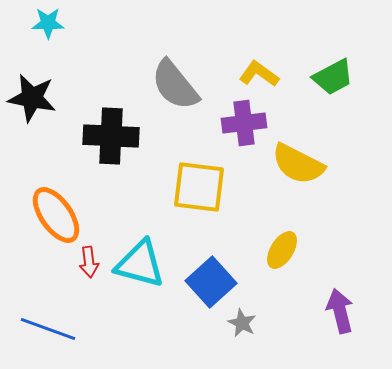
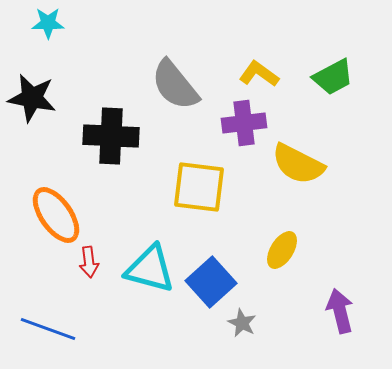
cyan triangle: moved 10 px right, 5 px down
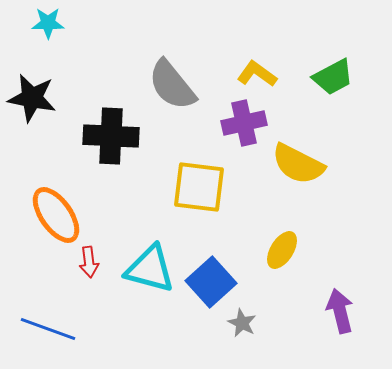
yellow L-shape: moved 2 px left
gray semicircle: moved 3 px left
purple cross: rotated 6 degrees counterclockwise
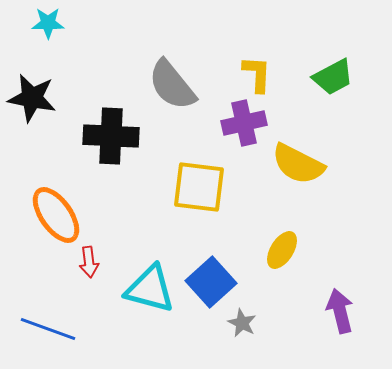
yellow L-shape: rotated 57 degrees clockwise
cyan triangle: moved 20 px down
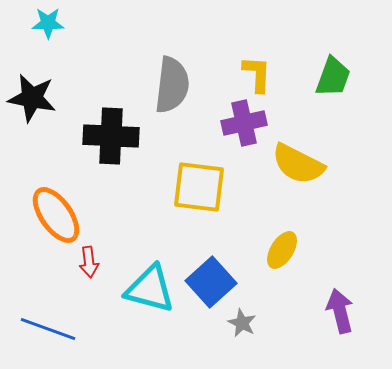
green trapezoid: rotated 42 degrees counterclockwise
gray semicircle: rotated 134 degrees counterclockwise
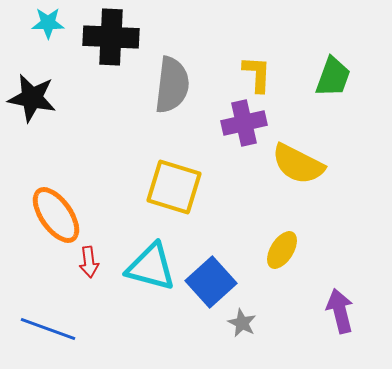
black cross: moved 99 px up
yellow square: moved 25 px left; rotated 10 degrees clockwise
cyan triangle: moved 1 px right, 22 px up
